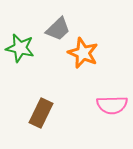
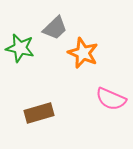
gray trapezoid: moved 3 px left, 1 px up
pink semicircle: moved 1 px left, 6 px up; rotated 24 degrees clockwise
brown rectangle: moved 2 px left; rotated 48 degrees clockwise
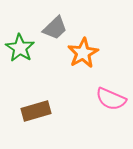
green star: rotated 20 degrees clockwise
orange star: rotated 20 degrees clockwise
brown rectangle: moved 3 px left, 2 px up
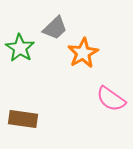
pink semicircle: rotated 12 degrees clockwise
brown rectangle: moved 13 px left, 8 px down; rotated 24 degrees clockwise
